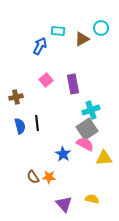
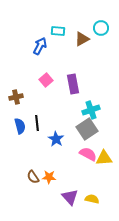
pink semicircle: moved 3 px right, 10 px down
blue star: moved 7 px left, 15 px up
purple triangle: moved 6 px right, 7 px up
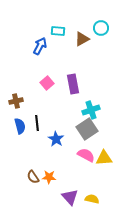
pink square: moved 1 px right, 3 px down
brown cross: moved 4 px down
pink semicircle: moved 2 px left, 1 px down
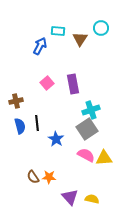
brown triangle: moved 2 px left; rotated 28 degrees counterclockwise
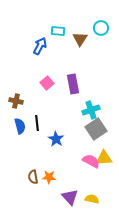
brown cross: rotated 24 degrees clockwise
gray square: moved 9 px right
pink semicircle: moved 5 px right, 6 px down
brown semicircle: rotated 24 degrees clockwise
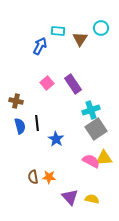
purple rectangle: rotated 24 degrees counterclockwise
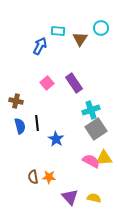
purple rectangle: moved 1 px right, 1 px up
yellow semicircle: moved 2 px right, 1 px up
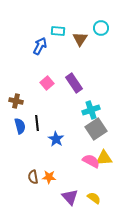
yellow semicircle: rotated 24 degrees clockwise
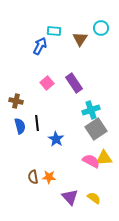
cyan rectangle: moved 4 px left
